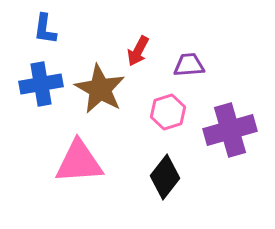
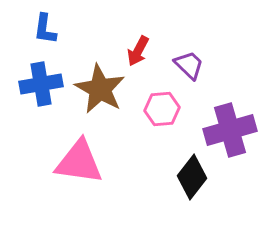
purple trapezoid: rotated 48 degrees clockwise
pink hexagon: moved 6 px left, 3 px up; rotated 12 degrees clockwise
pink triangle: rotated 12 degrees clockwise
black diamond: moved 27 px right
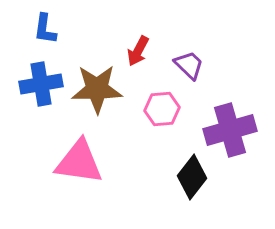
brown star: moved 3 px left; rotated 30 degrees counterclockwise
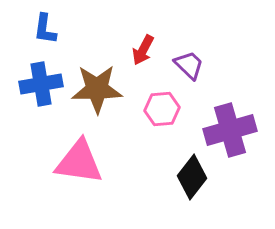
red arrow: moved 5 px right, 1 px up
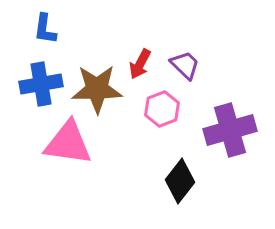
red arrow: moved 3 px left, 14 px down
purple trapezoid: moved 4 px left
pink hexagon: rotated 16 degrees counterclockwise
pink triangle: moved 11 px left, 19 px up
black diamond: moved 12 px left, 4 px down
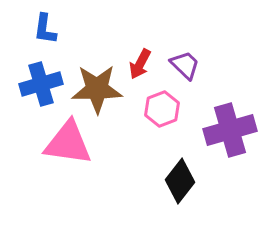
blue cross: rotated 6 degrees counterclockwise
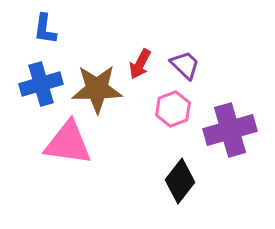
pink hexagon: moved 11 px right
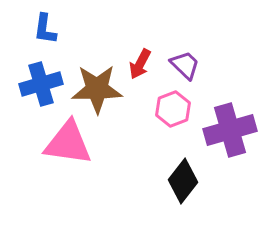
black diamond: moved 3 px right
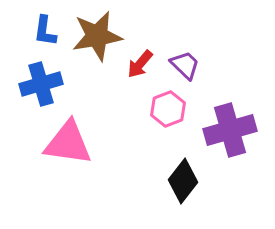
blue L-shape: moved 2 px down
red arrow: rotated 12 degrees clockwise
brown star: moved 53 px up; rotated 9 degrees counterclockwise
pink hexagon: moved 5 px left
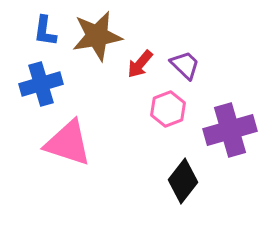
pink triangle: rotated 10 degrees clockwise
